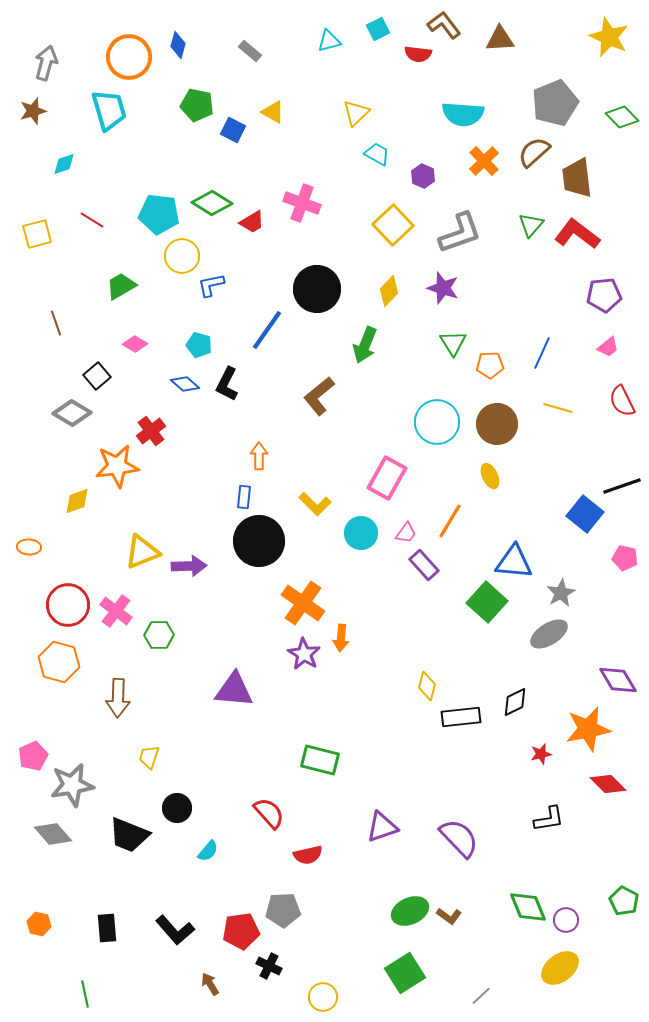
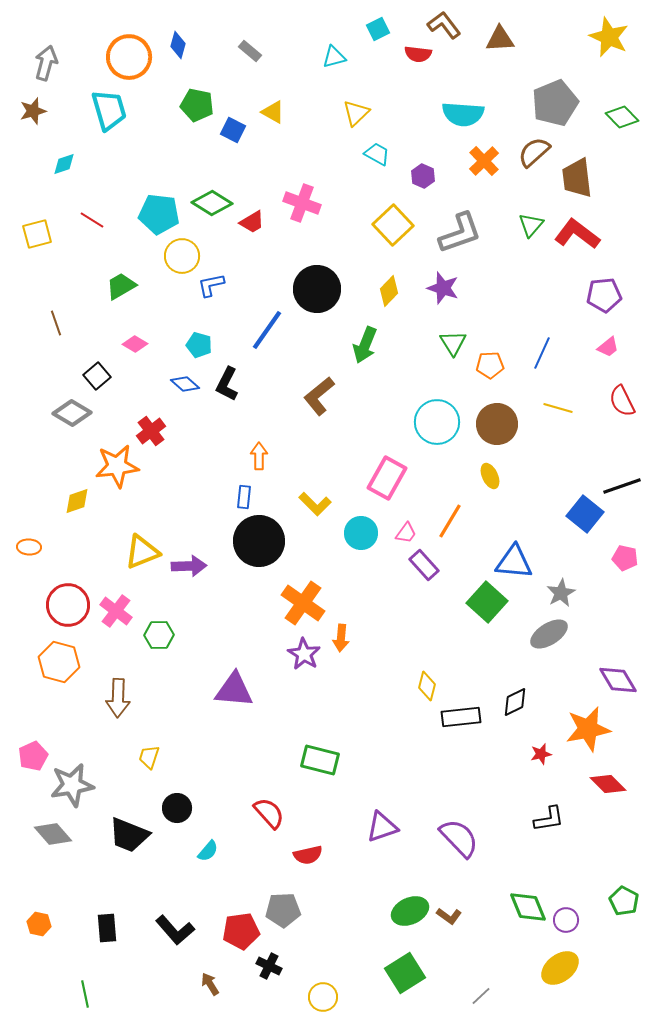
cyan triangle at (329, 41): moved 5 px right, 16 px down
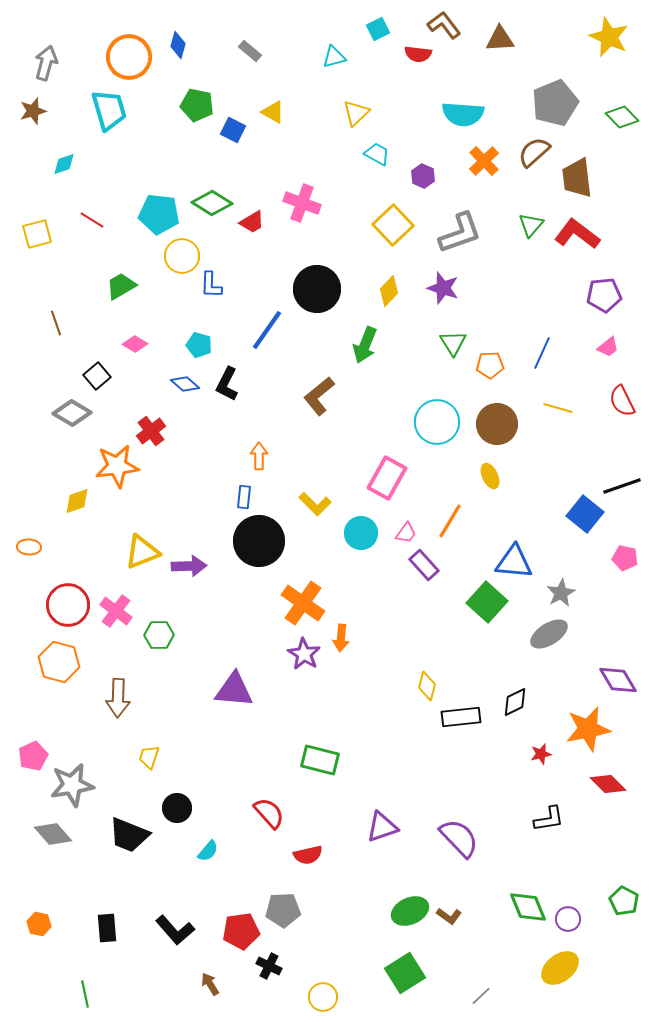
blue L-shape at (211, 285): rotated 76 degrees counterclockwise
purple circle at (566, 920): moved 2 px right, 1 px up
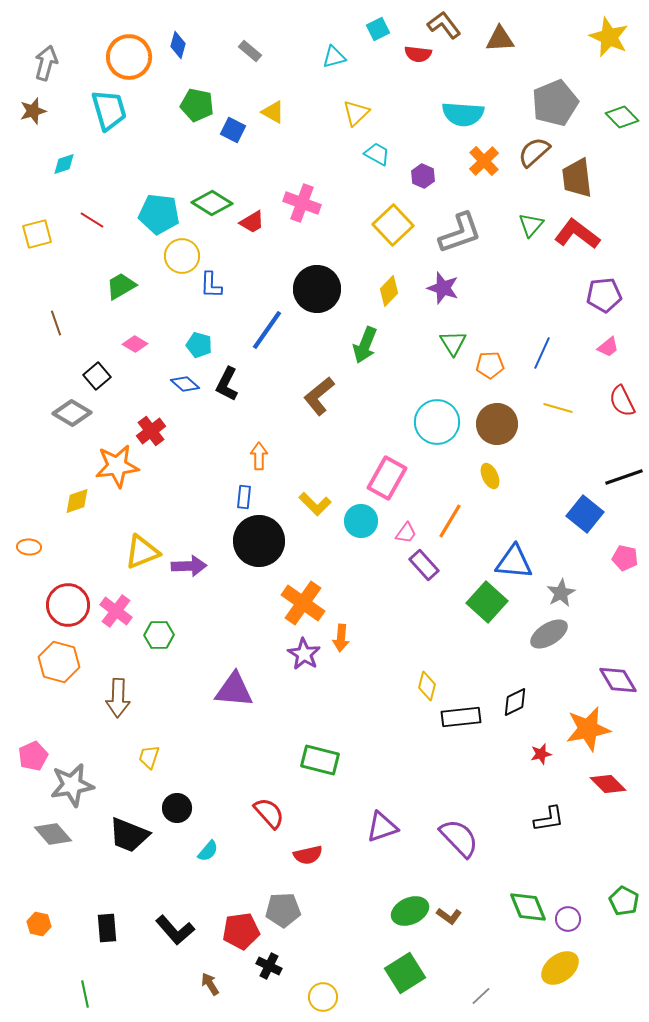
black line at (622, 486): moved 2 px right, 9 px up
cyan circle at (361, 533): moved 12 px up
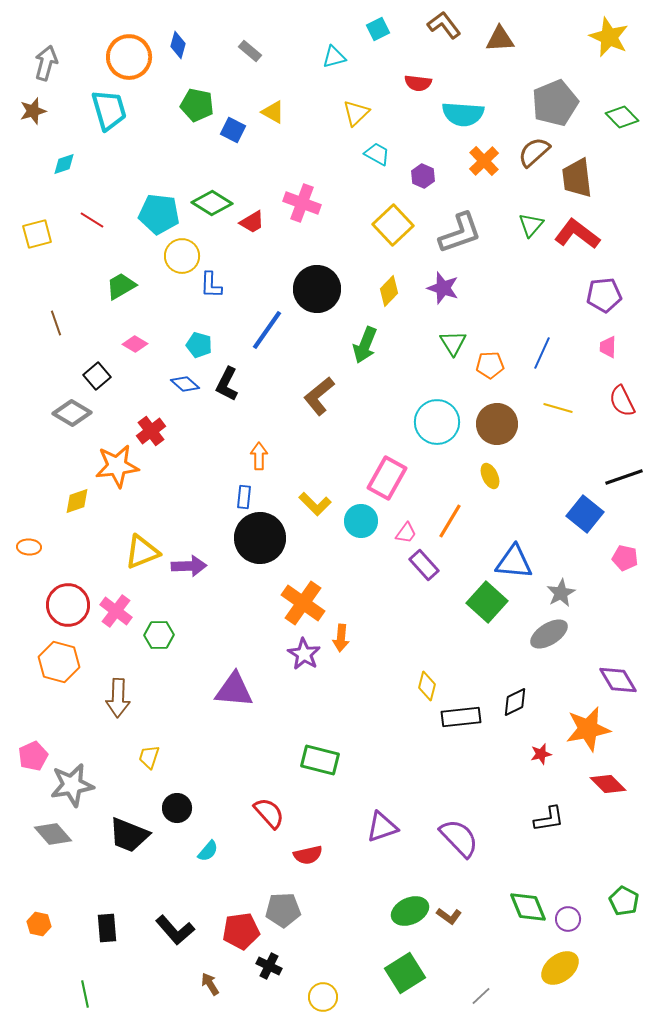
red semicircle at (418, 54): moved 29 px down
pink trapezoid at (608, 347): rotated 130 degrees clockwise
black circle at (259, 541): moved 1 px right, 3 px up
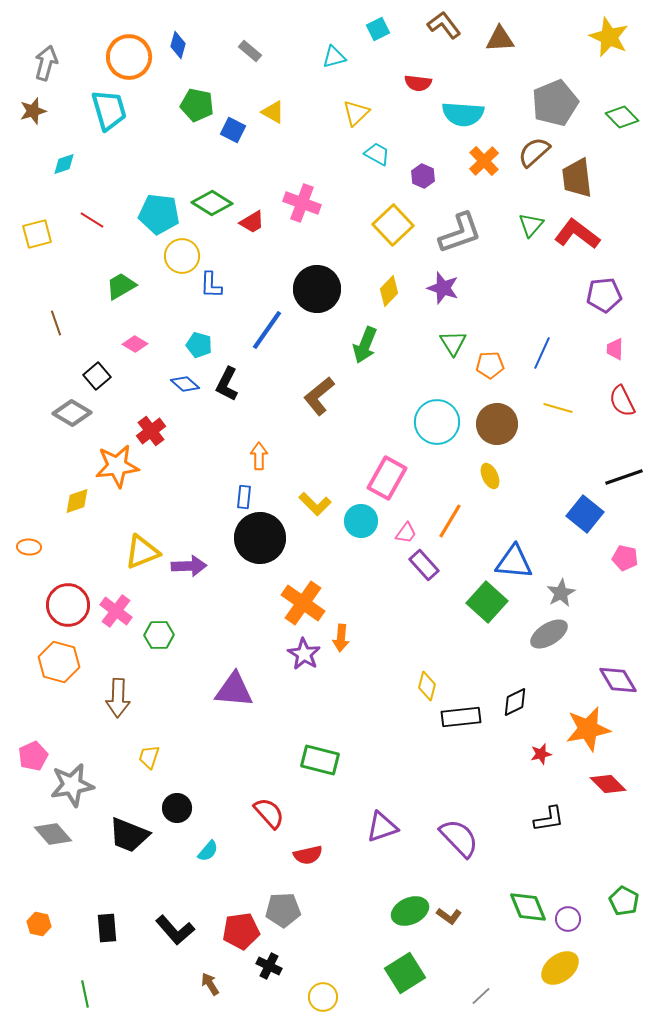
pink trapezoid at (608, 347): moved 7 px right, 2 px down
